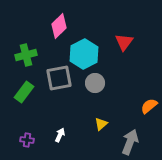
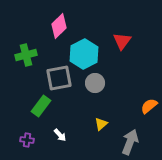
red triangle: moved 2 px left, 1 px up
green rectangle: moved 17 px right, 14 px down
white arrow: rotated 112 degrees clockwise
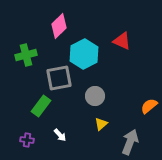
red triangle: rotated 42 degrees counterclockwise
gray circle: moved 13 px down
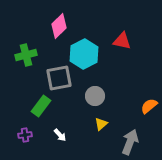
red triangle: rotated 12 degrees counterclockwise
purple cross: moved 2 px left, 5 px up; rotated 16 degrees counterclockwise
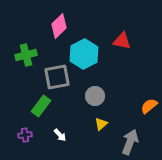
gray square: moved 2 px left, 1 px up
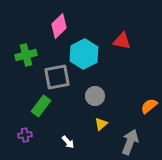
white arrow: moved 8 px right, 7 px down
